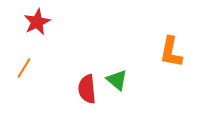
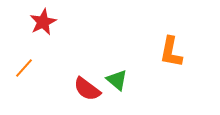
red star: moved 6 px right
orange line: rotated 10 degrees clockwise
red semicircle: rotated 48 degrees counterclockwise
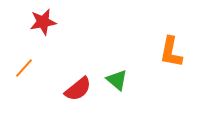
red star: rotated 16 degrees clockwise
red semicircle: moved 9 px left; rotated 76 degrees counterclockwise
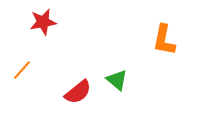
orange L-shape: moved 7 px left, 12 px up
orange line: moved 2 px left, 2 px down
red semicircle: moved 3 px down
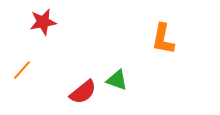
orange L-shape: moved 1 px left, 1 px up
green triangle: rotated 20 degrees counterclockwise
red semicircle: moved 5 px right
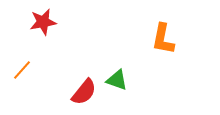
red semicircle: moved 1 px right; rotated 12 degrees counterclockwise
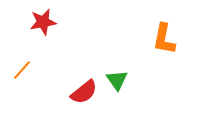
orange L-shape: moved 1 px right
green triangle: rotated 35 degrees clockwise
red semicircle: rotated 12 degrees clockwise
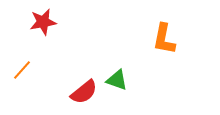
green triangle: rotated 35 degrees counterclockwise
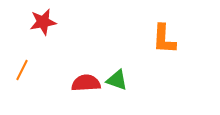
orange L-shape: rotated 8 degrees counterclockwise
orange line: rotated 15 degrees counterclockwise
red semicircle: moved 2 px right, 9 px up; rotated 144 degrees counterclockwise
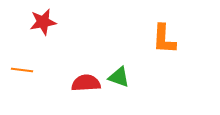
orange line: rotated 70 degrees clockwise
green triangle: moved 2 px right, 3 px up
